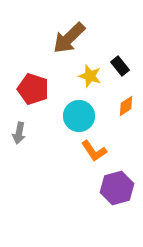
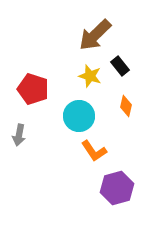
brown arrow: moved 26 px right, 3 px up
orange diamond: rotated 45 degrees counterclockwise
gray arrow: moved 2 px down
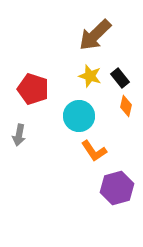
black rectangle: moved 12 px down
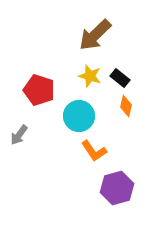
black rectangle: rotated 12 degrees counterclockwise
red pentagon: moved 6 px right, 1 px down
gray arrow: rotated 25 degrees clockwise
